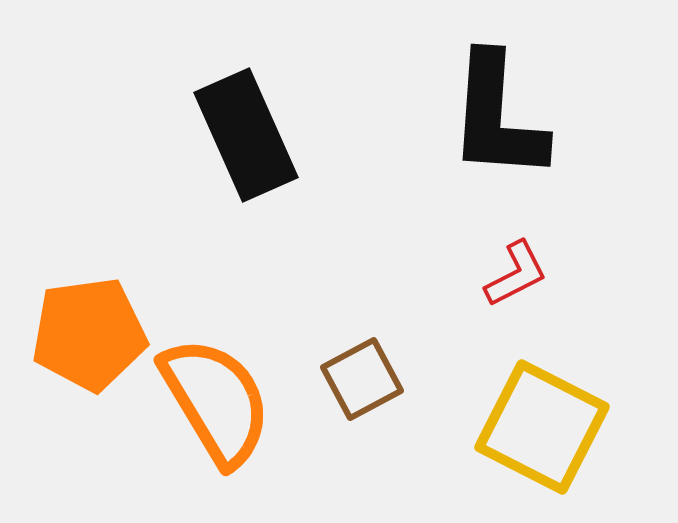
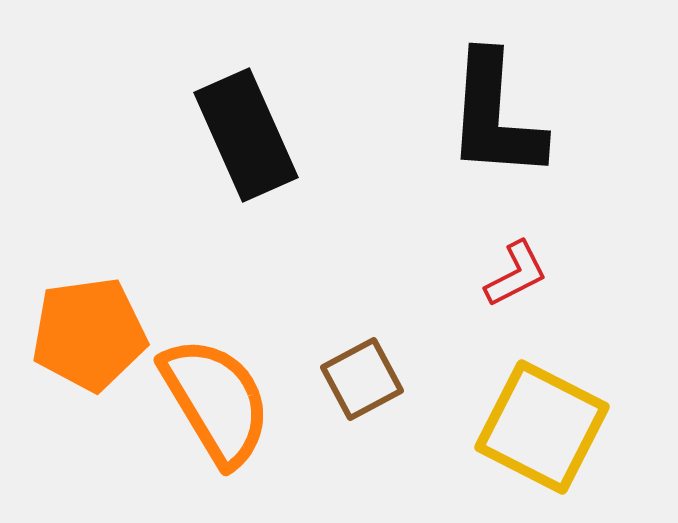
black L-shape: moved 2 px left, 1 px up
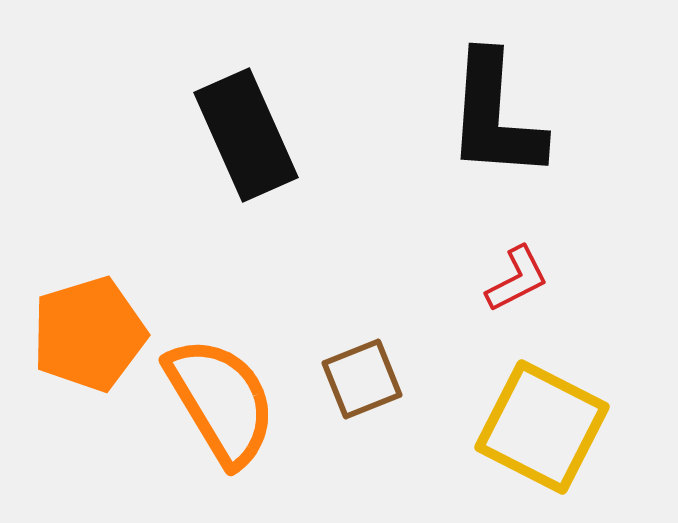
red L-shape: moved 1 px right, 5 px down
orange pentagon: rotated 9 degrees counterclockwise
brown square: rotated 6 degrees clockwise
orange semicircle: moved 5 px right
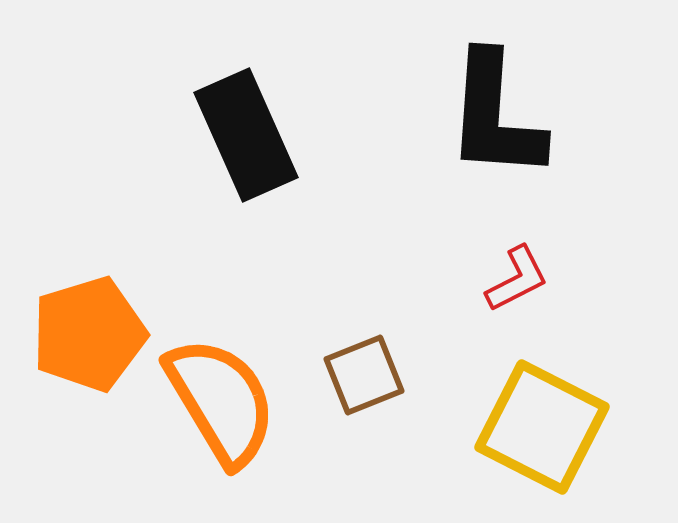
brown square: moved 2 px right, 4 px up
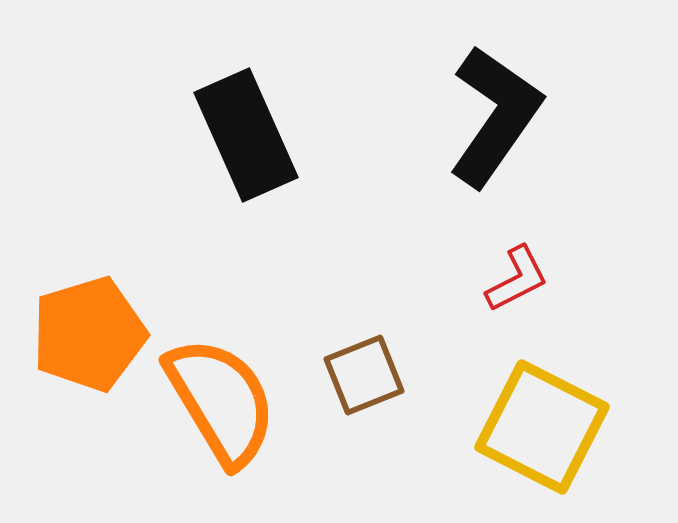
black L-shape: rotated 149 degrees counterclockwise
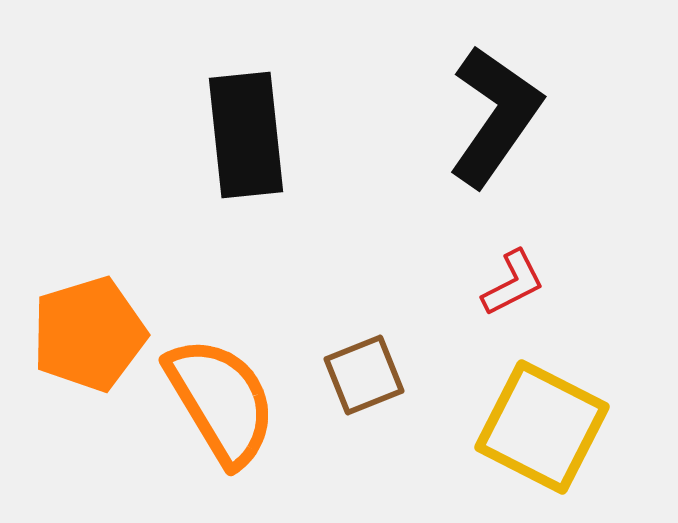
black rectangle: rotated 18 degrees clockwise
red L-shape: moved 4 px left, 4 px down
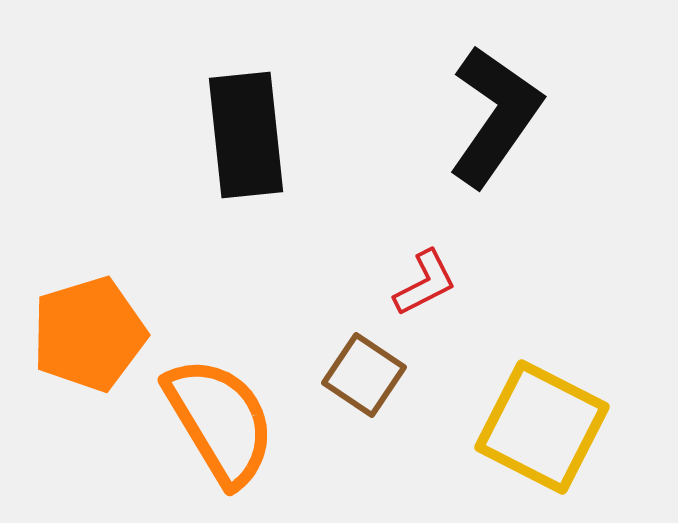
red L-shape: moved 88 px left
brown square: rotated 34 degrees counterclockwise
orange semicircle: moved 1 px left, 20 px down
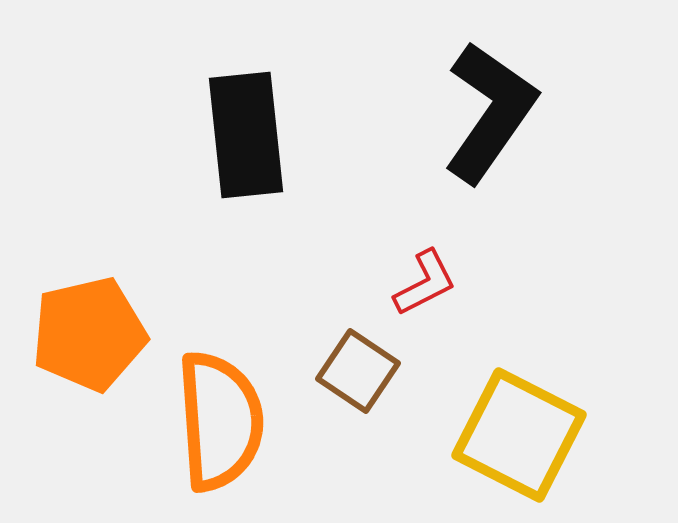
black L-shape: moved 5 px left, 4 px up
orange pentagon: rotated 4 degrees clockwise
brown square: moved 6 px left, 4 px up
orange semicircle: rotated 27 degrees clockwise
yellow square: moved 23 px left, 8 px down
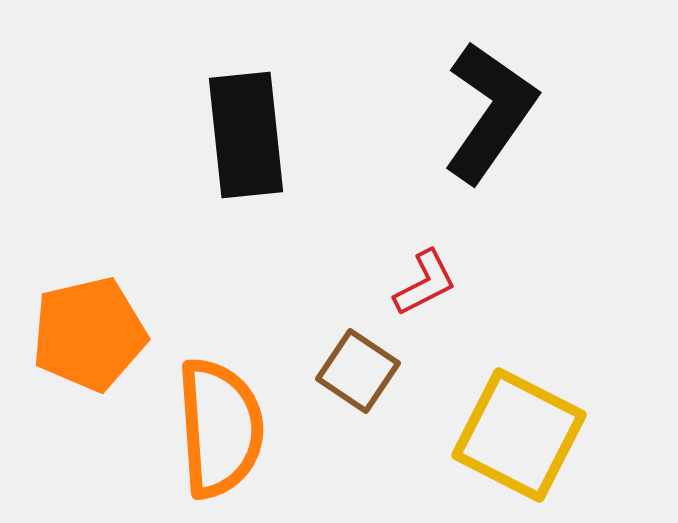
orange semicircle: moved 7 px down
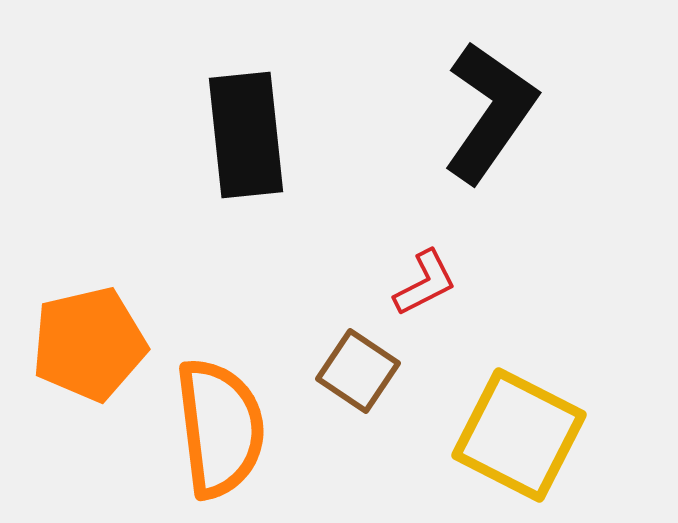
orange pentagon: moved 10 px down
orange semicircle: rotated 3 degrees counterclockwise
